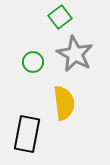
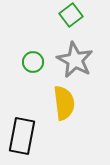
green square: moved 11 px right, 2 px up
gray star: moved 6 px down
black rectangle: moved 5 px left, 2 px down
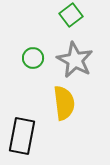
green circle: moved 4 px up
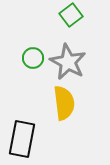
gray star: moved 7 px left, 2 px down
black rectangle: moved 3 px down
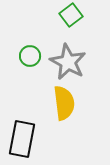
green circle: moved 3 px left, 2 px up
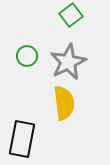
green circle: moved 3 px left
gray star: rotated 18 degrees clockwise
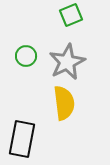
green square: rotated 15 degrees clockwise
green circle: moved 1 px left
gray star: moved 1 px left
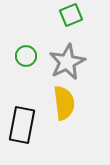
black rectangle: moved 14 px up
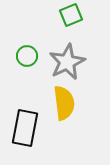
green circle: moved 1 px right
black rectangle: moved 3 px right, 3 px down
